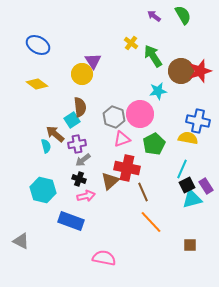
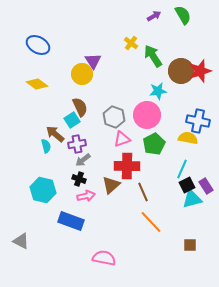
purple arrow: rotated 112 degrees clockwise
brown semicircle: rotated 18 degrees counterclockwise
pink circle: moved 7 px right, 1 px down
red cross: moved 2 px up; rotated 10 degrees counterclockwise
brown triangle: moved 1 px right, 4 px down
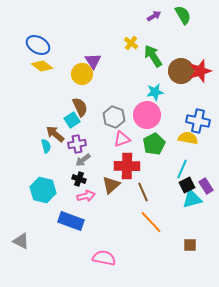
yellow diamond: moved 5 px right, 18 px up
cyan star: moved 3 px left, 1 px down
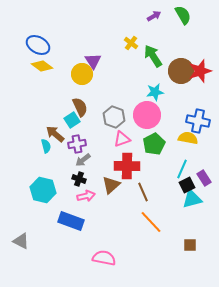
purple rectangle: moved 2 px left, 8 px up
